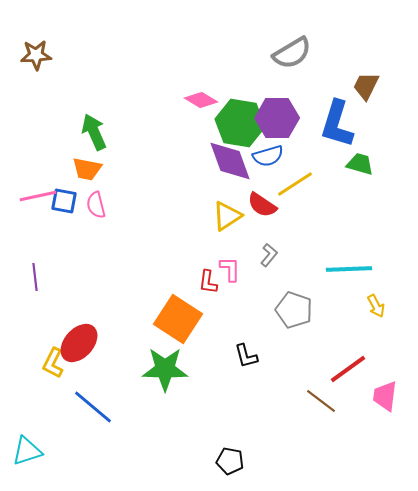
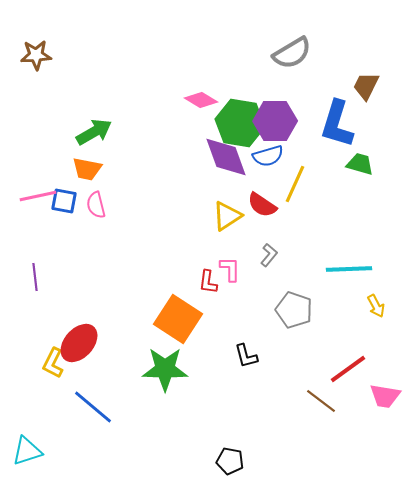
purple hexagon: moved 2 px left, 3 px down
green arrow: rotated 84 degrees clockwise
purple diamond: moved 4 px left, 4 px up
yellow line: rotated 33 degrees counterclockwise
pink trapezoid: rotated 88 degrees counterclockwise
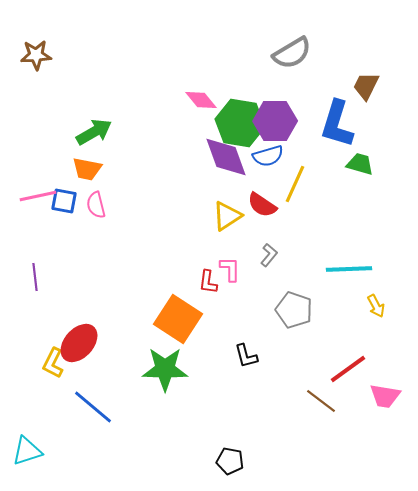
pink diamond: rotated 20 degrees clockwise
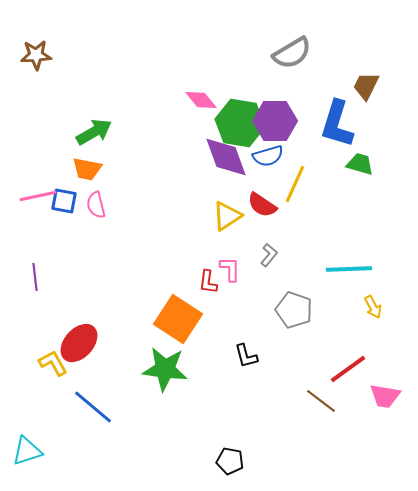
yellow arrow: moved 3 px left, 1 px down
yellow L-shape: rotated 124 degrees clockwise
green star: rotated 6 degrees clockwise
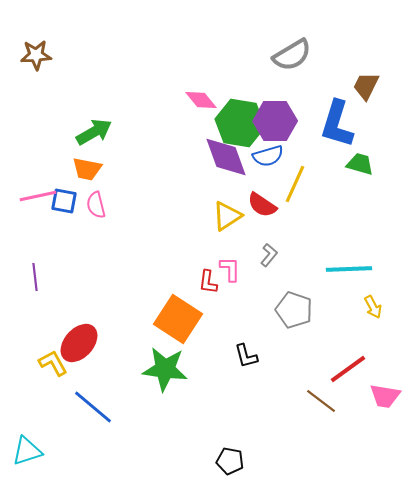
gray semicircle: moved 2 px down
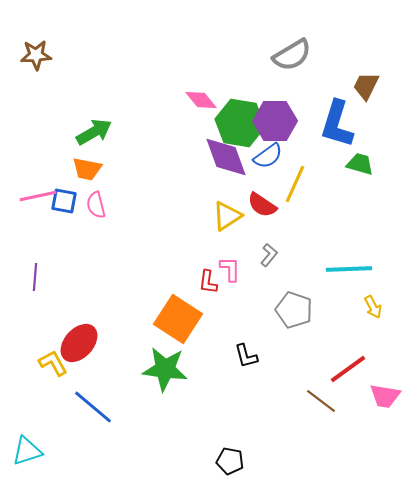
blue semicircle: rotated 20 degrees counterclockwise
purple line: rotated 12 degrees clockwise
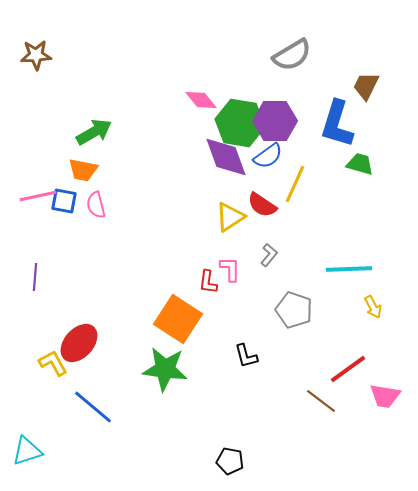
orange trapezoid: moved 4 px left, 1 px down
yellow triangle: moved 3 px right, 1 px down
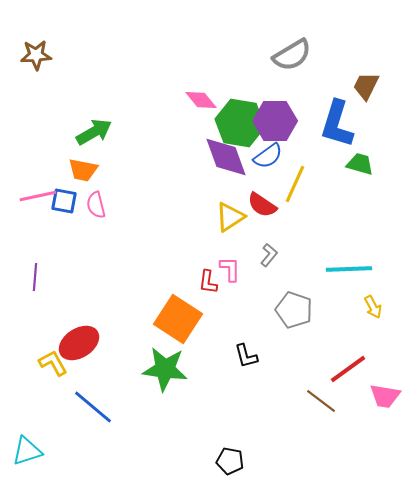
red ellipse: rotated 15 degrees clockwise
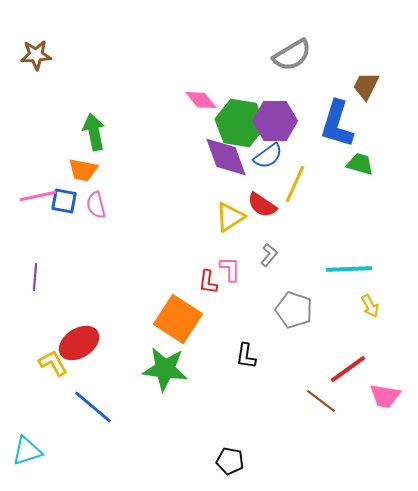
green arrow: rotated 72 degrees counterclockwise
yellow arrow: moved 3 px left, 1 px up
black L-shape: rotated 24 degrees clockwise
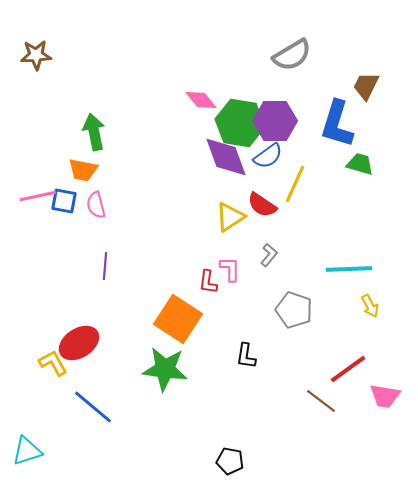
purple line: moved 70 px right, 11 px up
